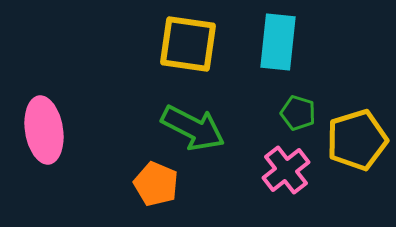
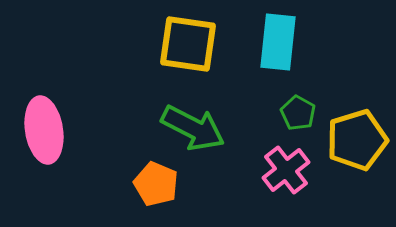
green pentagon: rotated 12 degrees clockwise
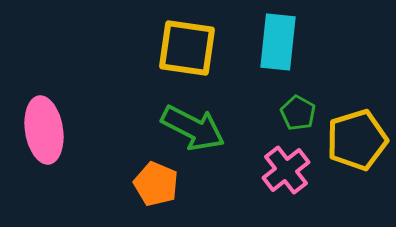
yellow square: moved 1 px left, 4 px down
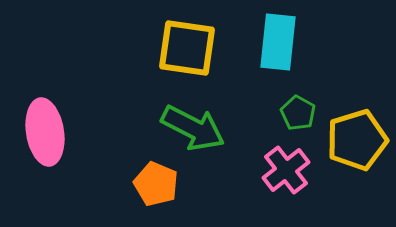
pink ellipse: moved 1 px right, 2 px down
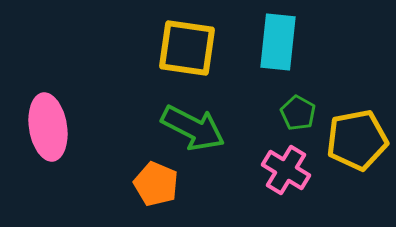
pink ellipse: moved 3 px right, 5 px up
yellow pentagon: rotated 6 degrees clockwise
pink cross: rotated 21 degrees counterclockwise
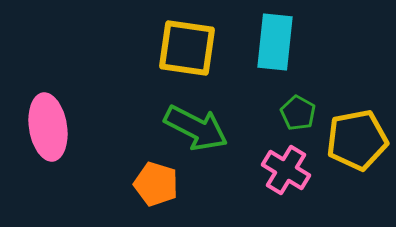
cyan rectangle: moved 3 px left
green arrow: moved 3 px right
orange pentagon: rotated 6 degrees counterclockwise
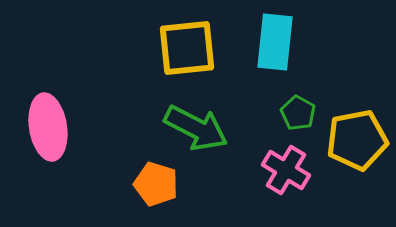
yellow square: rotated 14 degrees counterclockwise
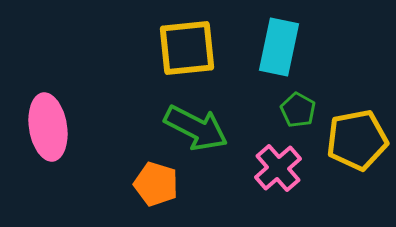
cyan rectangle: moved 4 px right, 5 px down; rotated 6 degrees clockwise
green pentagon: moved 3 px up
pink cross: moved 8 px left, 2 px up; rotated 18 degrees clockwise
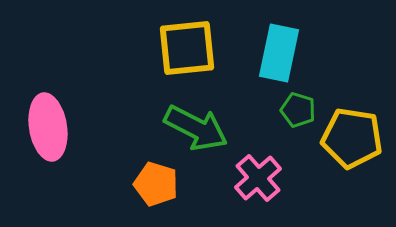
cyan rectangle: moved 6 px down
green pentagon: rotated 12 degrees counterclockwise
yellow pentagon: moved 5 px left, 2 px up; rotated 20 degrees clockwise
pink cross: moved 20 px left, 10 px down
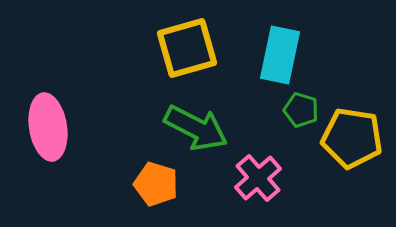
yellow square: rotated 10 degrees counterclockwise
cyan rectangle: moved 1 px right, 2 px down
green pentagon: moved 3 px right
